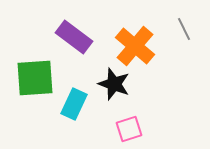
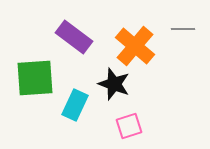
gray line: moved 1 px left; rotated 65 degrees counterclockwise
cyan rectangle: moved 1 px right, 1 px down
pink square: moved 3 px up
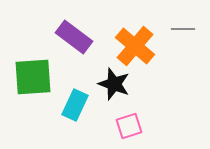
green square: moved 2 px left, 1 px up
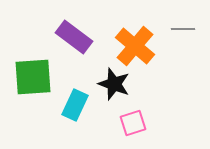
pink square: moved 4 px right, 3 px up
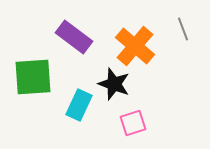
gray line: rotated 70 degrees clockwise
cyan rectangle: moved 4 px right
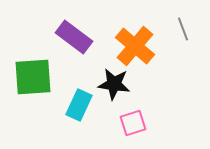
black star: rotated 12 degrees counterclockwise
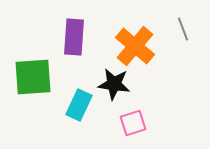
purple rectangle: rotated 57 degrees clockwise
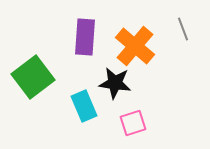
purple rectangle: moved 11 px right
green square: rotated 33 degrees counterclockwise
black star: moved 1 px right, 1 px up
cyan rectangle: moved 5 px right, 1 px down; rotated 48 degrees counterclockwise
